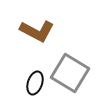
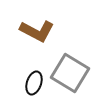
black ellipse: moved 1 px left
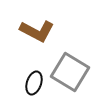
gray square: moved 1 px up
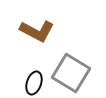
gray square: moved 1 px right, 1 px down
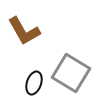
brown L-shape: moved 13 px left; rotated 32 degrees clockwise
